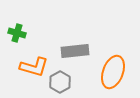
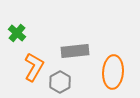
green cross: rotated 24 degrees clockwise
orange L-shape: rotated 76 degrees counterclockwise
orange ellipse: rotated 16 degrees counterclockwise
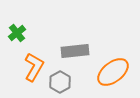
green cross: rotated 12 degrees clockwise
orange ellipse: rotated 48 degrees clockwise
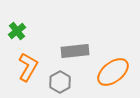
green cross: moved 2 px up
orange L-shape: moved 6 px left
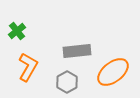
gray rectangle: moved 2 px right
gray hexagon: moved 7 px right
